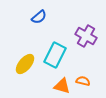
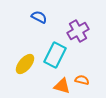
blue semicircle: rotated 112 degrees counterclockwise
purple cross: moved 8 px left, 5 px up; rotated 30 degrees clockwise
orange semicircle: moved 1 px left, 1 px up
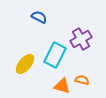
purple cross: moved 3 px right, 8 px down
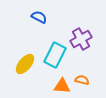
orange triangle: rotated 12 degrees counterclockwise
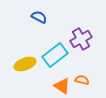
cyan rectangle: rotated 25 degrees clockwise
yellow ellipse: rotated 30 degrees clockwise
orange triangle: rotated 30 degrees clockwise
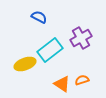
purple cross: moved 1 px up
cyan rectangle: moved 5 px left, 5 px up
orange semicircle: rotated 32 degrees counterclockwise
orange triangle: moved 2 px up
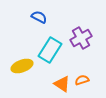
cyan rectangle: rotated 20 degrees counterclockwise
yellow ellipse: moved 3 px left, 2 px down
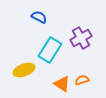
yellow ellipse: moved 2 px right, 4 px down
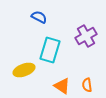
purple cross: moved 5 px right, 2 px up
cyan rectangle: rotated 15 degrees counterclockwise
orange semicircle: moved 5 px right, 5 px down; rotated 80 degrees counterclockwise
orange triangle: moved 2 px down
